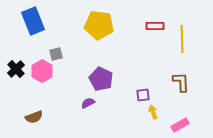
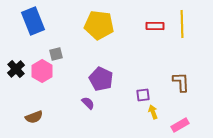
yellow line: moved 15 px up
purple semicircle: rotated 72 degrees clockwise
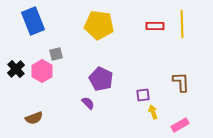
brown semicircle: moved 1 px down
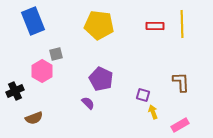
black cross: moved 1 px left, 22 px down; rotated 18 degrees clockwise
purple square: rotated 24 degrees clockwise
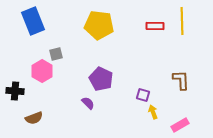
yellow line: moved 3 px up
brown L-shape: moved 2 px up
black cross: rotated 30 degrees clockwise
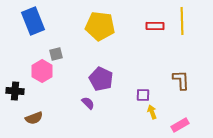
yellow pentagon: moved 1 px right, 1 px down
purple square: rotated 16 degrees counterclockwise
yellow arrow: moved 1 px left
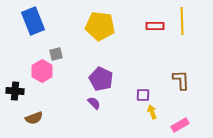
purple semicircle: moved 6 px right
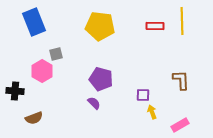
blue rectangle: moved 1 px right, 1 px down
purple pentagon: rotated 10 degrees counterclockwise
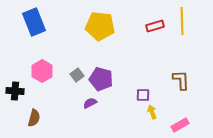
red rectangle: rotated 18 degrees counterclockwise
gray square: moved 21 px right, 21 px down; rotated 24 degrees counterclockwise
purple semicircle: moved 4 px left; rotated 72 degrees counterclockwise
brown semicircle: rotated 54 degrees counterclockwise
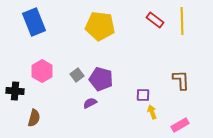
red rectangle: moved 6 px up; rotated 54 degrees clockwise
